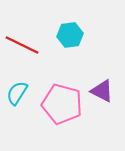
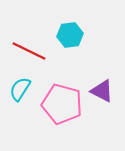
red line: moved 7 px right, 6 px down
cyan semicircle: moved 3 px right, 4 px up
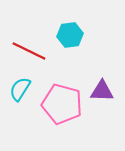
purple triangle: rotated 25 degrees counterclockwise
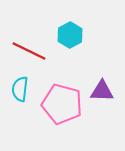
cyan hexagon: rotated 20 degrees counterclockwise
cyan semicircle: rotated 25 degrees counterclockwise
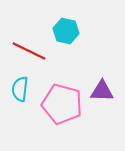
cyan hexagon: moved 4 px left, 4 px up; rotated 20 degrees counterclockwise
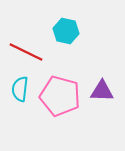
red line: moved 3 px left, 1 px down
pink pentagon: moved 2 px left, 8 px up
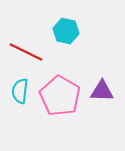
cyan semicircle: moved 2 px down
pink pentagon: rotated 15 degrees clockwise
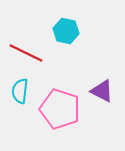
red line: moved 1 px down
purple triangle: rotated 25 degrees clockwise
pink pentagon: moved 13 px down; rotated 12 degrees counterclockwise
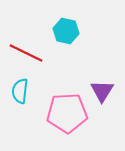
purple triangle: rotated 35 degrees clockwise
pink pentagon: moved 7 px right, 4 px down; rotated 21 degrees counterclockwise
